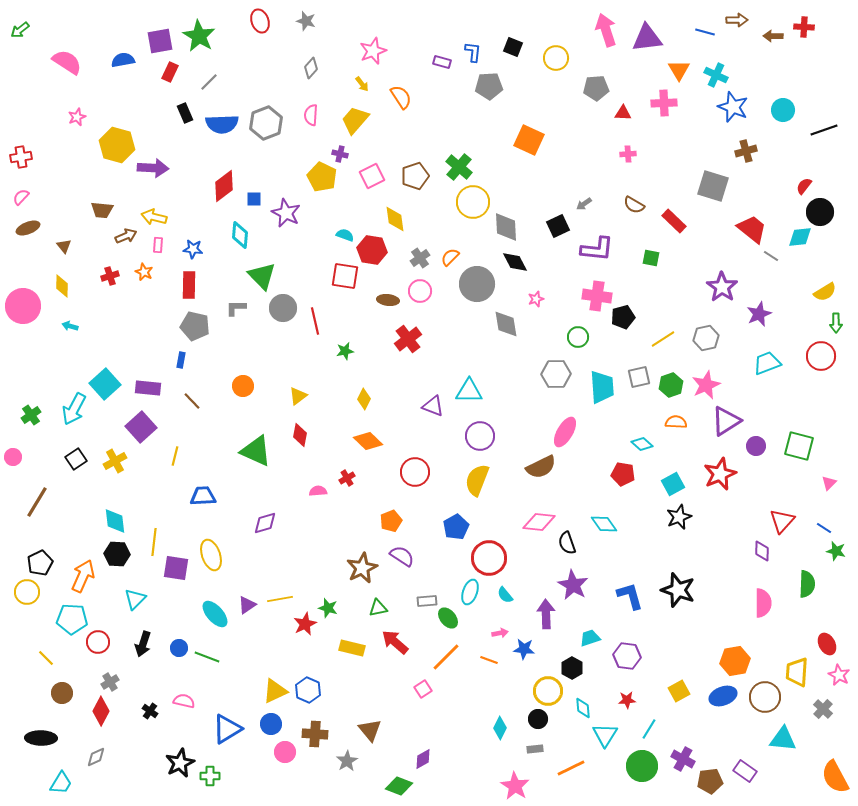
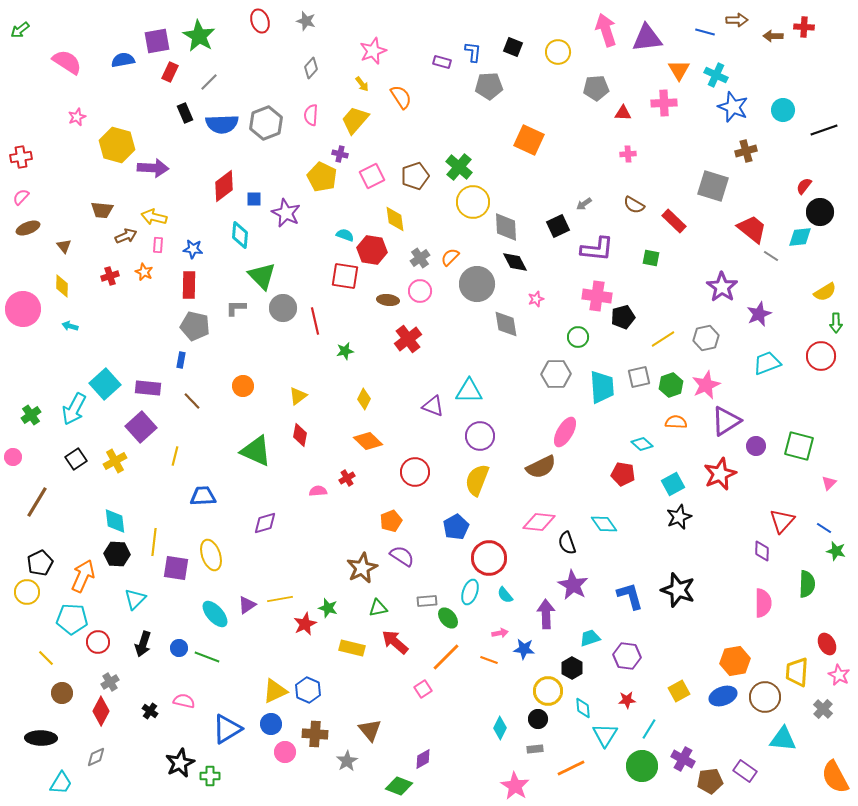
purple square at (160, 41): moved 3 px left
yellow circle at (556, 58): moved 2 px right, 6 px up
pink circle at (23, 306): moved 3 px down
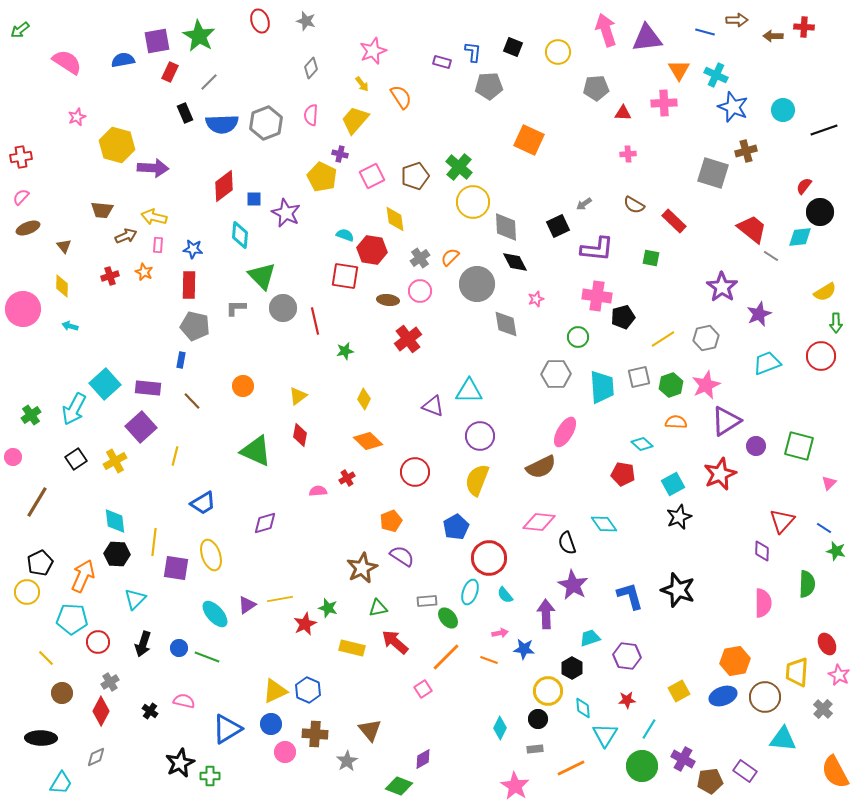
gray square at (713, 186): moved 13 px up
blue trapezoid at (203, 496): moved 7 px down; rotated 152 degrees clockwise
orange semicircle at (835, 777): moved 5 px up
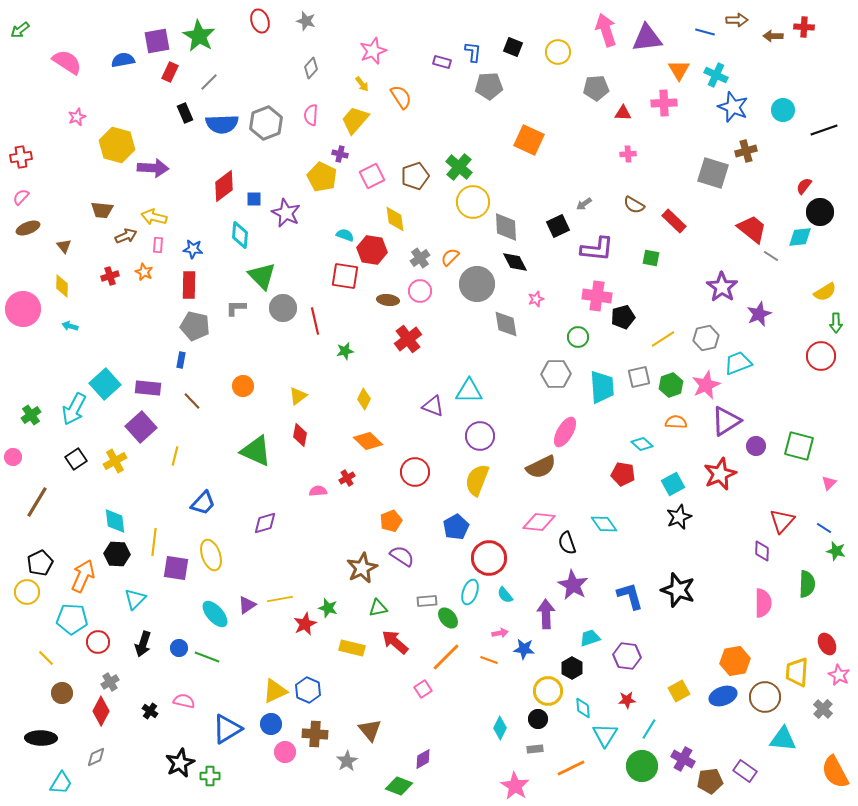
cyan trapezoid at (767, 363): moved 29 px left
blue trapezoid at (203, 503): rotated 16 degrees counterclockwise
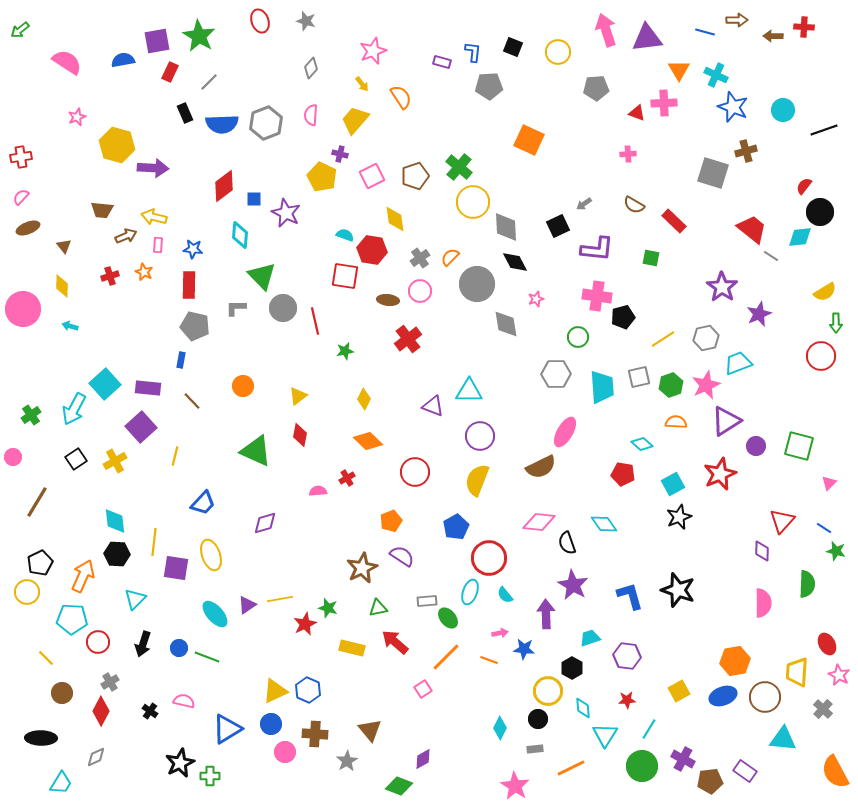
red triangle at (623, 113): moved 14 px right; rotated 18 degrees clockwise
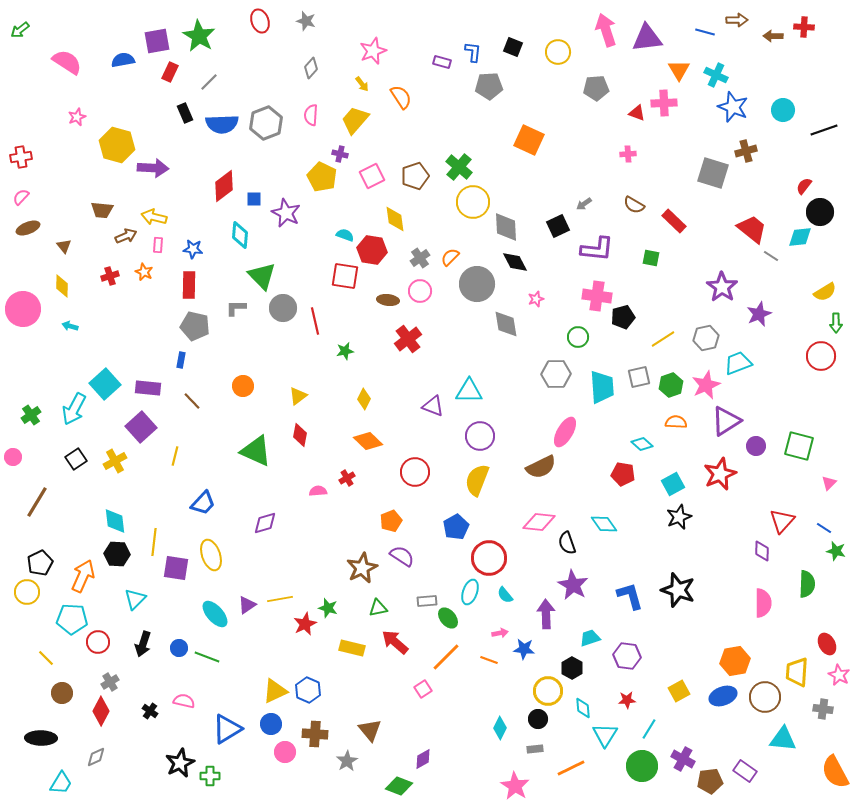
gray cross at (823, 709): rotated 36 degrees counterclockwise
